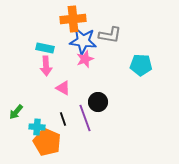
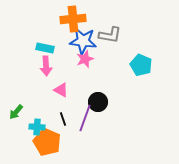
cyan pentagon: rotated 20 degrees clockwise
pink triangle: moved 2 px left, 2 px down
purple line: rotated 40 degrees clockwise
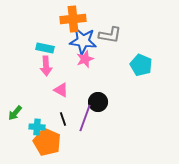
green arrow: moved 1 px left, 1 px down
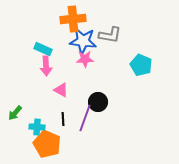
cyan rectangle: moved 2 px left, 1 px down; rotated 12 degrees clockwise
pink star: rotated 18 degrees clockwise
black line: rotated 16 degrees clockwise
orange pentagon: moved 2 px down
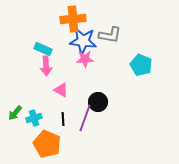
cyan cross: moved 3 px left, 9 px up; rotated 21 degrees counterclockwise
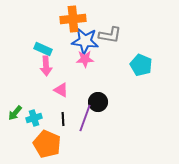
blue star: moved 2 px right
